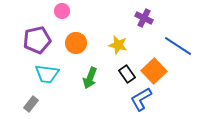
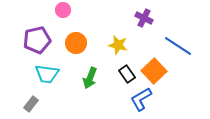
pink circle: moved 1 px right, 1 px up
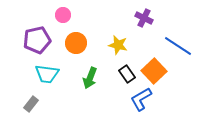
pink circle: moved 5 px down
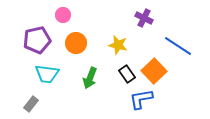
blue L-shape: rotated 20 degrees clockwise
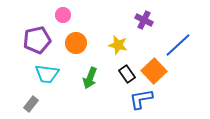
purple cross: moved 2 px down
blue line: moved 1 px up; rotated 76 degrees counterclockwise
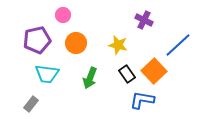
blue L-shape: moved 1 px right, 1 px down; rotated 20 degrees clockwise
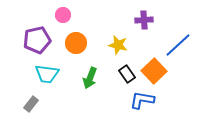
purple cross: rotated 30 degrees counterclockwise
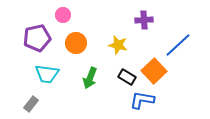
purple pentagon: moved 2 px up
black rectangle: moved 3 px down; rotated 24 degrees counterclockwise
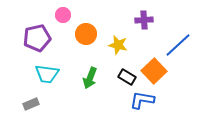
orange circle: moved 10 px right, 9 px up
gray rectangle: rotated 28 degrees clockwise
